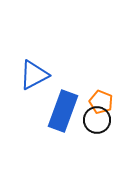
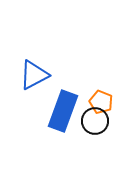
black circle: moved 2 px left, 1 px down
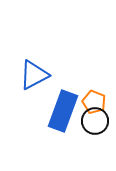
orange pentagon: moved 7 px left
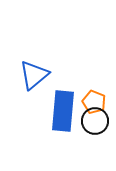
blue triangle: rotated 12 degrees counterclockwise
blue rectangle: rotated 15 degrees counterclockwise
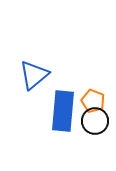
orange pentagon: moved 1 px left, 1 px up
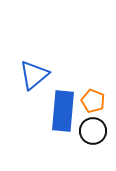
black circle: moved 2 px left, 10 px down
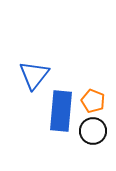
blue triangle: rotated 12 degrees counterclockwise
blue rectangle: moved 2 px left
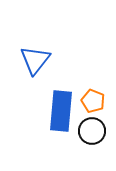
blue triangle: moved 1 px right, 15 px up
black circle: moved 1 px left
